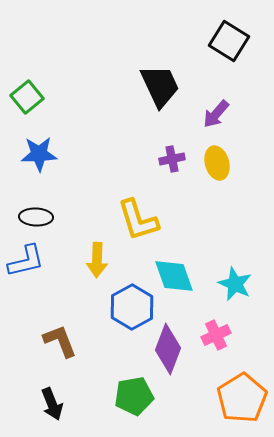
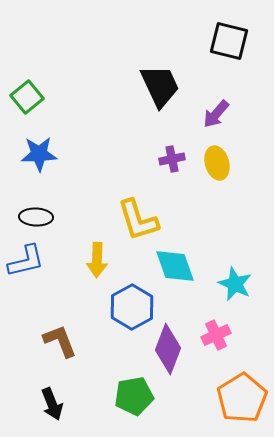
black square: rotated 18 degrees counterclockwise
cyan diamond: moved 1 px right, 10 px up
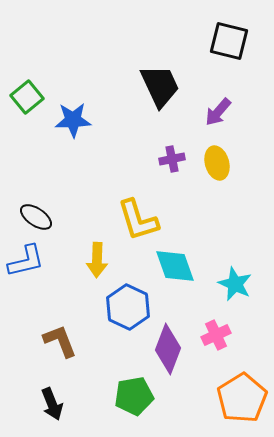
purple arrow: moved 2 px right, 2 px up
blue star: moved 34 px right, 34 px up
black ellipse: rotated 32 degrees clockwise
blue hexagon: moved 4 px left; rotated 6 degrees counterclockwise
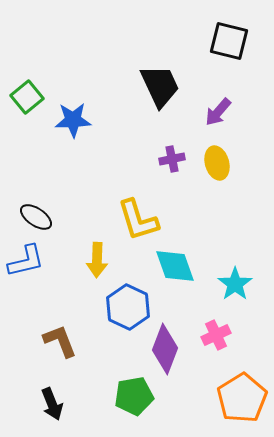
cyan star: rotated 12 degrees clockwise
purple diamond: moved 3 px left
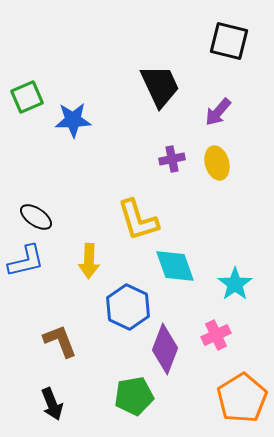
green square: rotated 16 degrees clockwise
yellow arrow: moved 8 px left, 1 px down
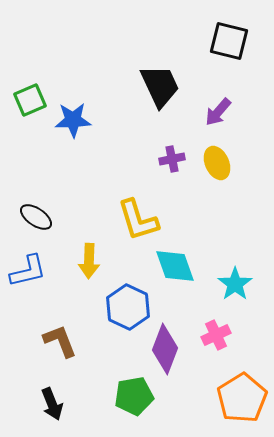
green square: moved 3 px right, 3 px down
yellow ellipse: rotated 8 degrees counterclockwise
blue L-shape: moved 2 px right, 10 px down
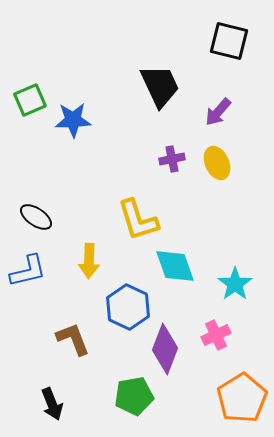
brown L-shape: moved 13 px right, 2 px up
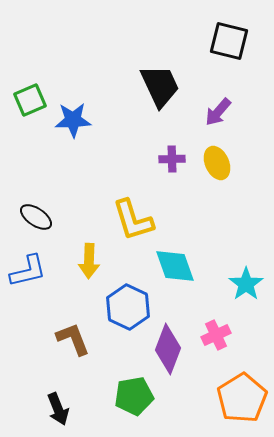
purple cross: rotated 10 degrees clockwise
yellow L-shape: moved 5 px left
cyan star: moved 11 px right
purple diamond: moved 3 px right
black arrow: moved 6 px right, 5 px down
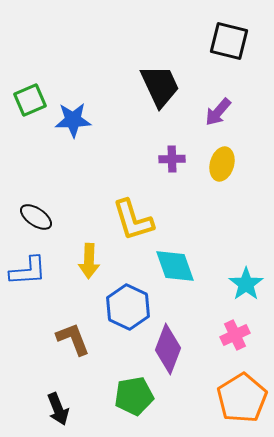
yellow ellipse: moved 5 px right, 1 px down; rotated 40 degrees clockwise
blue L-shape: rotated 9 degrees clockwise
pink cross: moved 19 px right
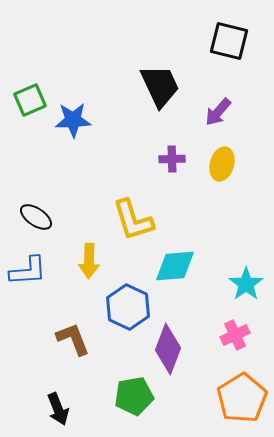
cyan diamond: rotated 75 degrees counterclockwise
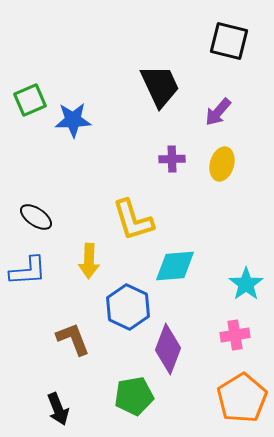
pink cross: rotated 16 degrees clockwise
